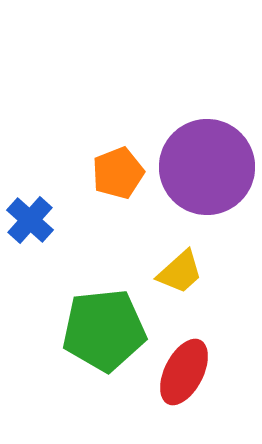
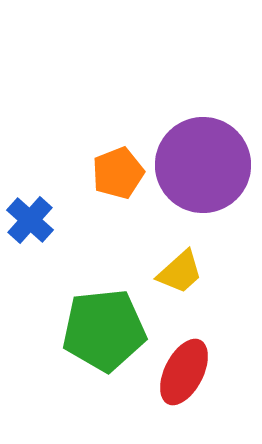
purple circle: moved 4 px left, 2 px up
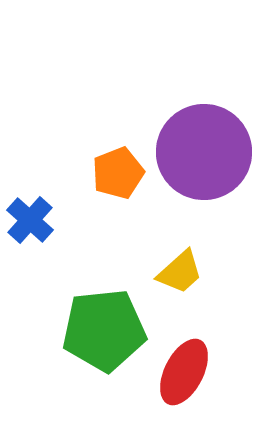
purple circle: moved 1 px right, 13 px up
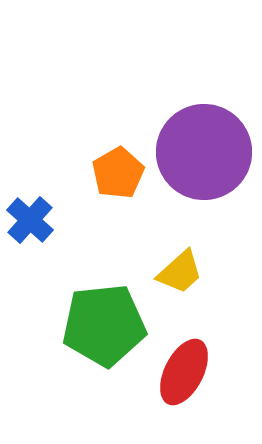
orange pentagon: rotated 9 degrees counterclockwise
green pentagon: moved 5 px up
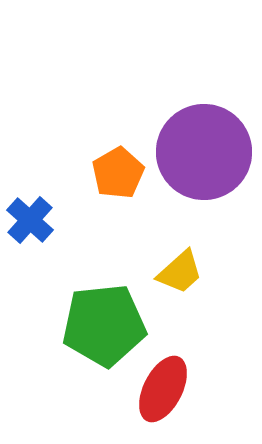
red ellipse: moved 21 px left, 17 px down
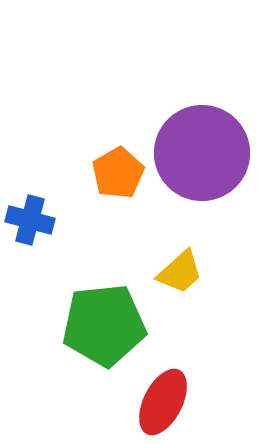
purple circle: moved 2 px left, 1 px down
blue cross: rotated 27 degrees counterclockwise
red ellipse: moved 13 px down
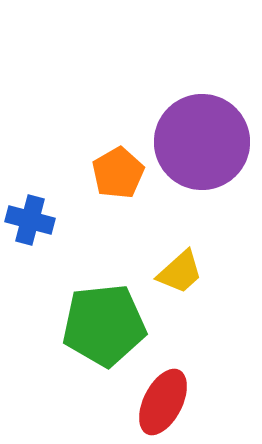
purple circle: moved 11 px up
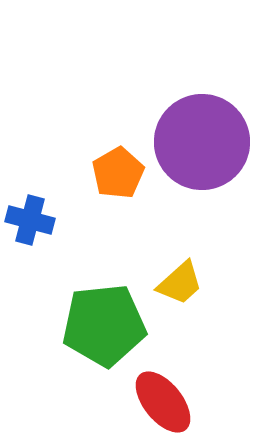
yellow trapezoid: moved 11 px down
red ellipse: rotated 66 degrees counterclockwise
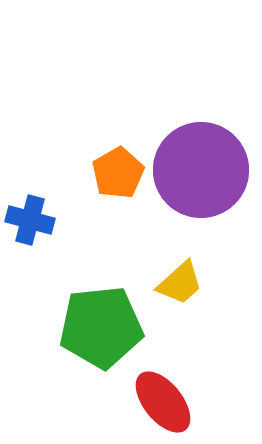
purple circle: moved 1 px left, 28 px down
green pentagon: moved 3 px left, 2 px down
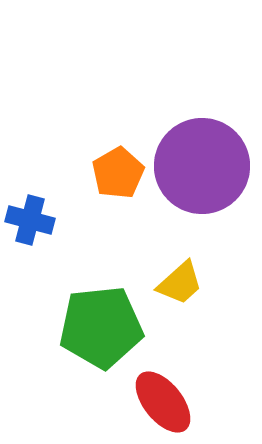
purple circle: moved 1 px right, 4 px up
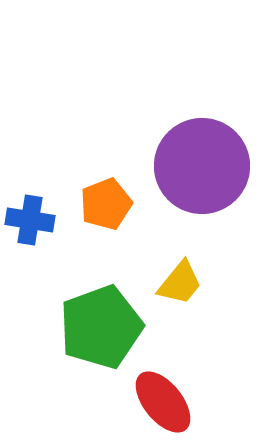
orange pentagon: moved 12 px left, 31 px down; rotated 9 degrees clockwise
blue cross: rotated 6 degrees counterclockwise
yellow trapezoid: rotated 9 degrees counterclockwise
green pentagon: rotated 14 degrees counterclockwise
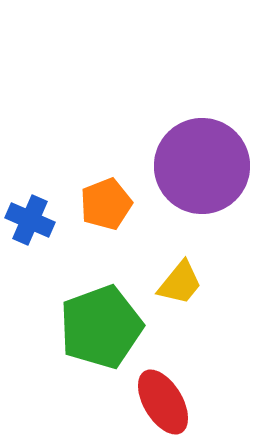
blue cross: rotated 15 degrees clockwise
red ellipse: rotated 8 degrees clockwise
